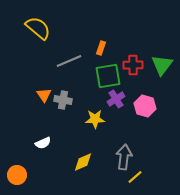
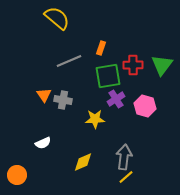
yellow semicircle: moved 19 px right, 10 px up
yellow line: moved 9 px left
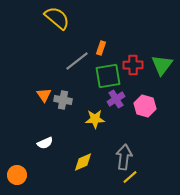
gray line: moved 8 px right; rotated 15 degrees counterclockwise
white semicircle: moved 2 px right
yellow line: moved 4 px right
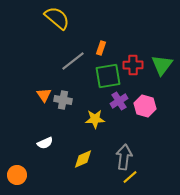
gray line: moved 4 px left
purple cross: moved 3 px right, 2 px down
yellow diamond: moved 3 px up
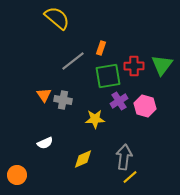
red cross: moved 1 px right, 1 px down
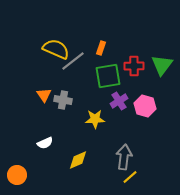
yellow semicircle: moved 1 px left, 31 px down; rotated 16 degrees counterclockwise
yellow diamond: moved 5 px left, 1 px down
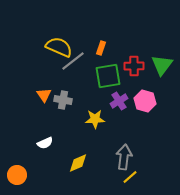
yellow semicircle: moved 3 px right, 2 px up
pink hexagon: moved 5 px up
yellow diamond: moved 3 px down
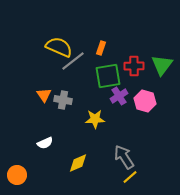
purple cross: moved 5 px up
gray arrow: rotated 40 degrees counterclockwise
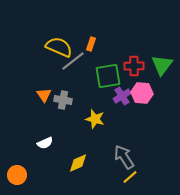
orange rectangle: moved 10 px left, 4 px up
purple cross: moved 3 px right
pink hexagon: moved 3 px left, 8 px up; rotated 10 degrees counterclockwise
yellow star: rotated 18 degrees clockwise
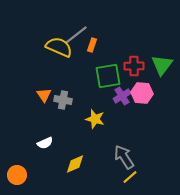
orange rectangle: moved 1 px right, 1 px down
gray line: moved 3 px right, 26 px up
yellow diamond: moved 3 px left, 1 px down
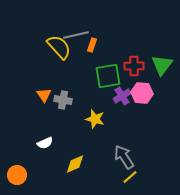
gray line: rotated 25 degrees clockwise
yellow semicircle: rotated 24 degrees clockwise
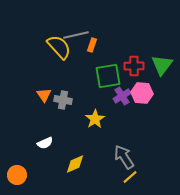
yellow star: rotated 24 degrees clockwise
